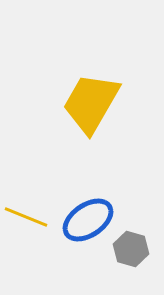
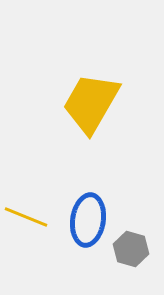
blue ellipse: rotated 48 degrees counterclockwise
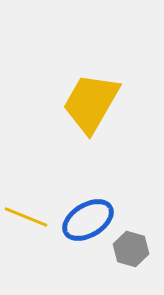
blue ellipse: rotated 51 degrees clockwise
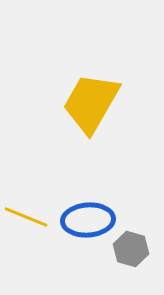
blue ellipse: rotated 27 degrees clockwise
